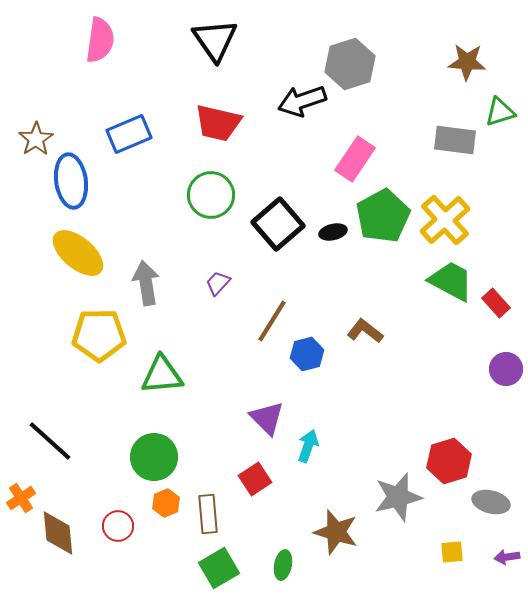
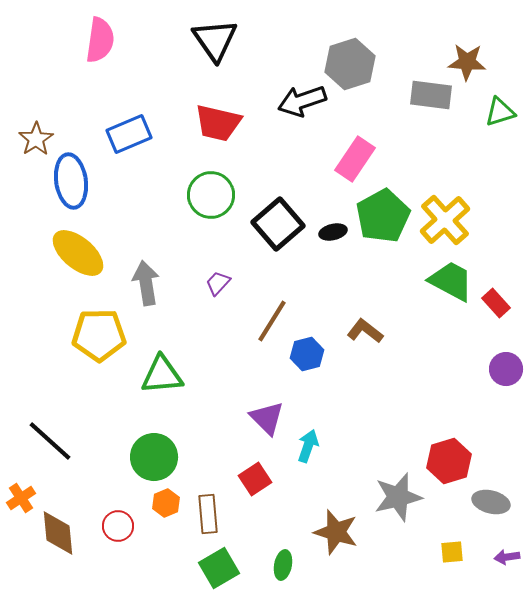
gray rectangle at (455, 140): moved 24 px left, 45 px up
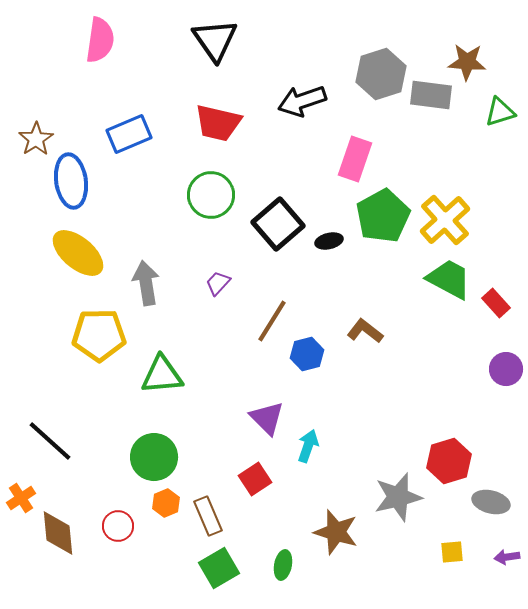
gray hexagon at (350, 64): moved 31 px right, 10 px down
pink rectangle at (355, 159): rotated 15 degrees counterclockwise
black ellipse at (333, 232): moved 4 px left, 9 px down
green trapezoid at (451, 281): moved 2 px left, 2 px up
brown rectangle at (208, 514): moved 2 px down; rotated 18 degrees counterclockwise
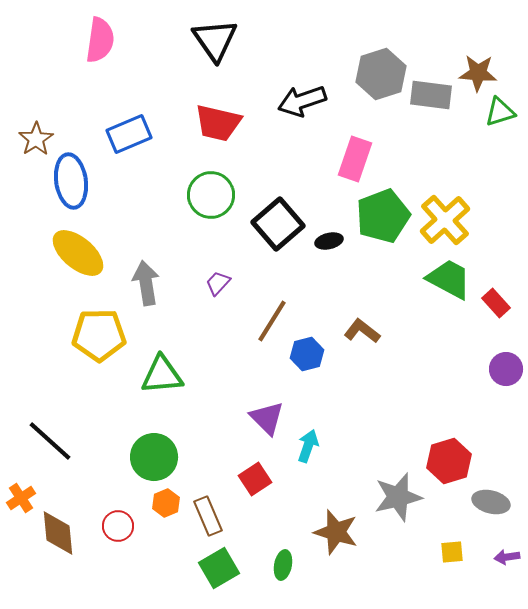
brown star at (467, 62): moved 11 px right, 11 px down
green pentagon at (383, 216): rotated 8 degrees clockwise
brown L-shape at (365, 331): moved 3 px left
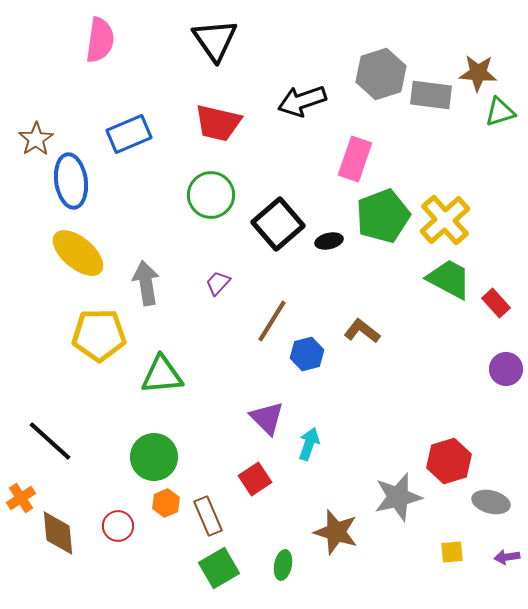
cyan arrow at (308, 446): moved 1 px right, 2 px up
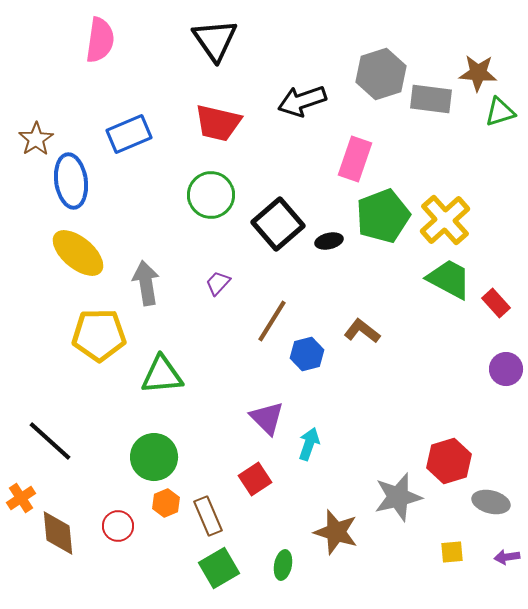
gray rectangle at (431, 95): moved 4 px down
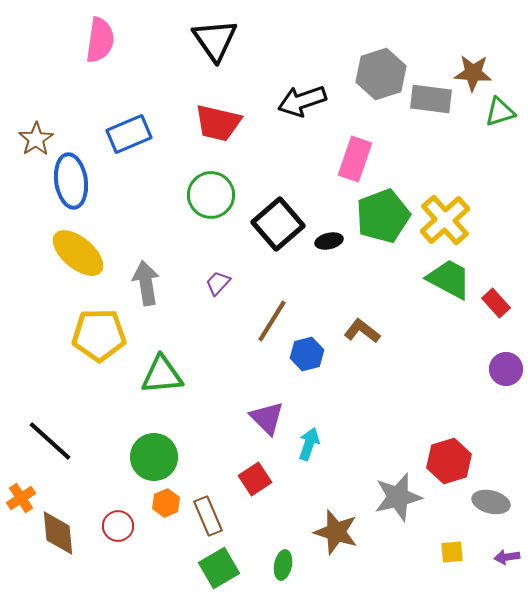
brown star at (478, 73): moved 5 px left
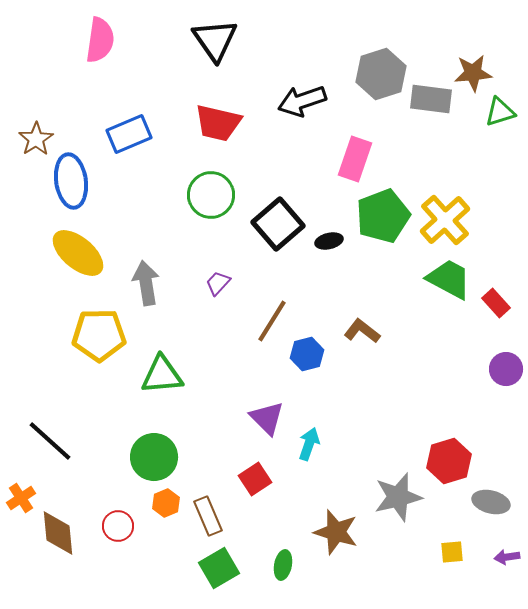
brown star at (473, 73): rotated 9 degrees counterclockwise
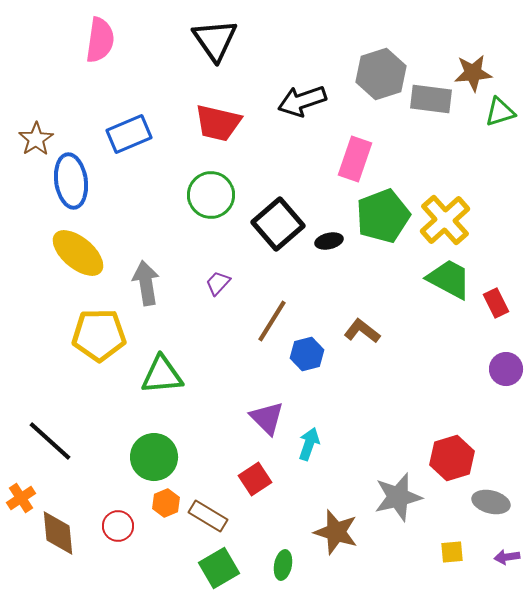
red rectangle at (496, 303): rotated 16 degrees clockwise
red hexagon at (449, 461): moved 3 px right, 3 px up
brown rectangle at (208, 516): rotated 36 degrees counterclockwise
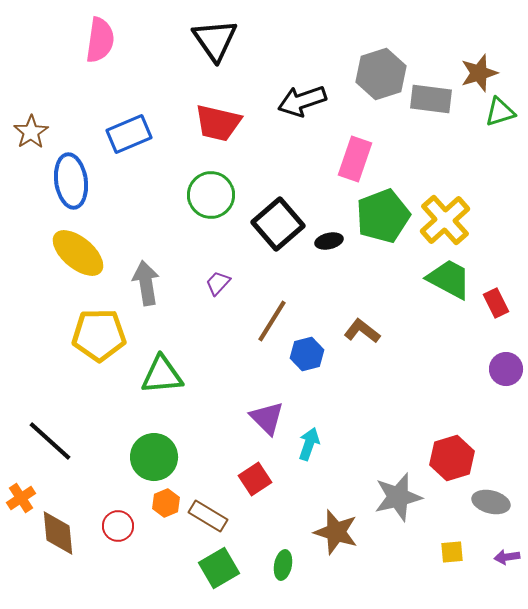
brown star at (473, 73): moved 6 px right; rotated 12 degrees counterclockwise
brown star at (36, 139): moved 5 px left, 7 px up
